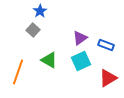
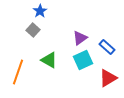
blue rectangle: moved 1 px right, 2 px down; rotated 21 degrees clockwise
cyan square: moved 2 px right, 1 px up
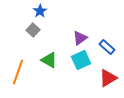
cyan square: moved 2 px left
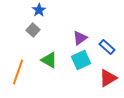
blue star: moved 1 px left, 1 px up
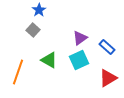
cyan square: moved 2 px left
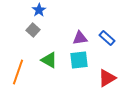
purple triangle: rotated 28 degrees clockwise
blue rectangle: moved 9 px up
cyan square: rotated 18 degrees clockwise
red triangle: moved 1 px left
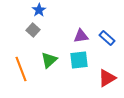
purple triangle: moved 1 px right, 2 px up
green triangle: rotated 48 degrees clockwise
orange line: moved 3 px right, 3 px up; rotated 40 degrees counterclockwise
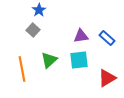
orange line: moved 1 px right; rotated 10 degrees clockwise
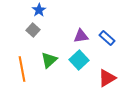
cyan square: rotated 36 degrees counterclockwise
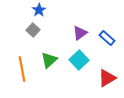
purple triangle: moved 1 px left, 3 px up; rotated 28 degrees counterclockwise
